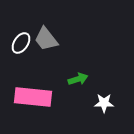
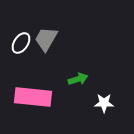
gray trapezoid: rotated 68 degrees clockwise
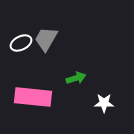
white ellipse: rotated 30 degrees clockwise
green arrow: moved 2 px left, 1 px up
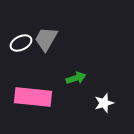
white star: rotated 18 degrees counterclockwise
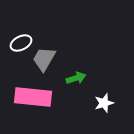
gray trapezoid: moved 2 px left, 20 px down
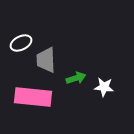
gray trapezoid: moved 2 px right, 1 px down; rotated 32 degrees counterclockwise
white star: moved 16 px up; rotated 24 degrees clockwise
